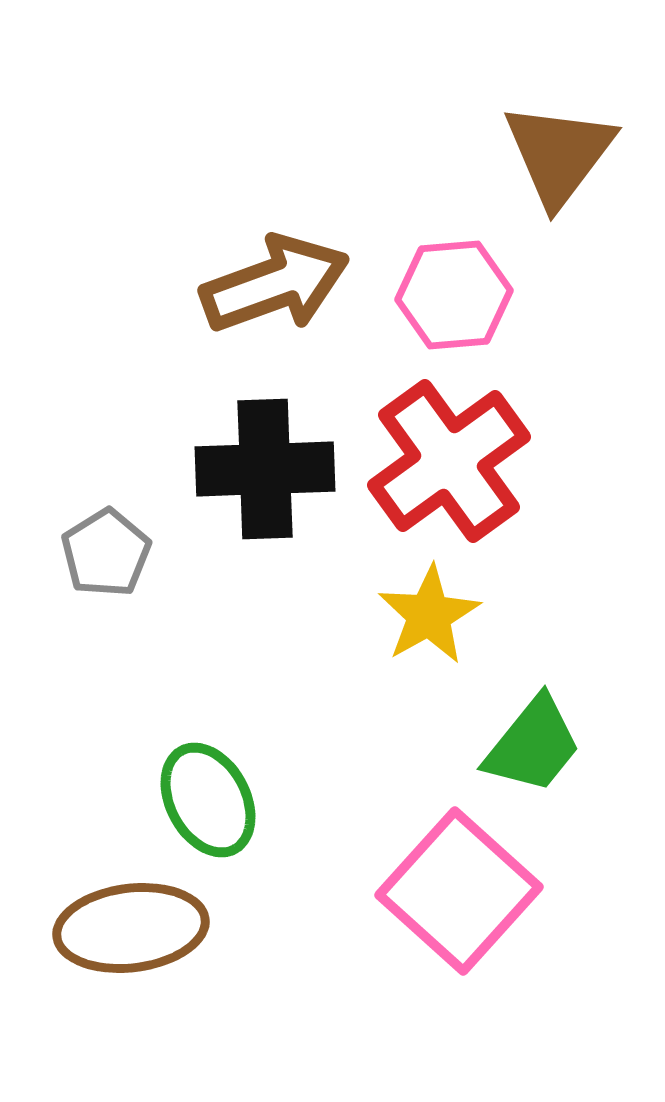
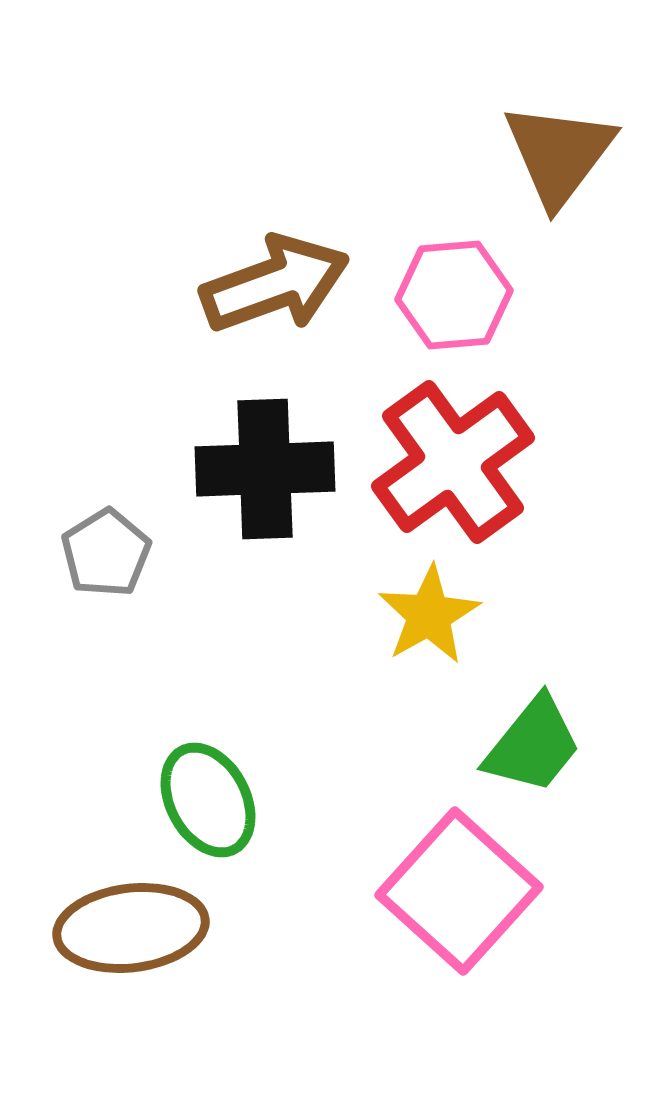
red cross: moved 4 px right, 1 px down
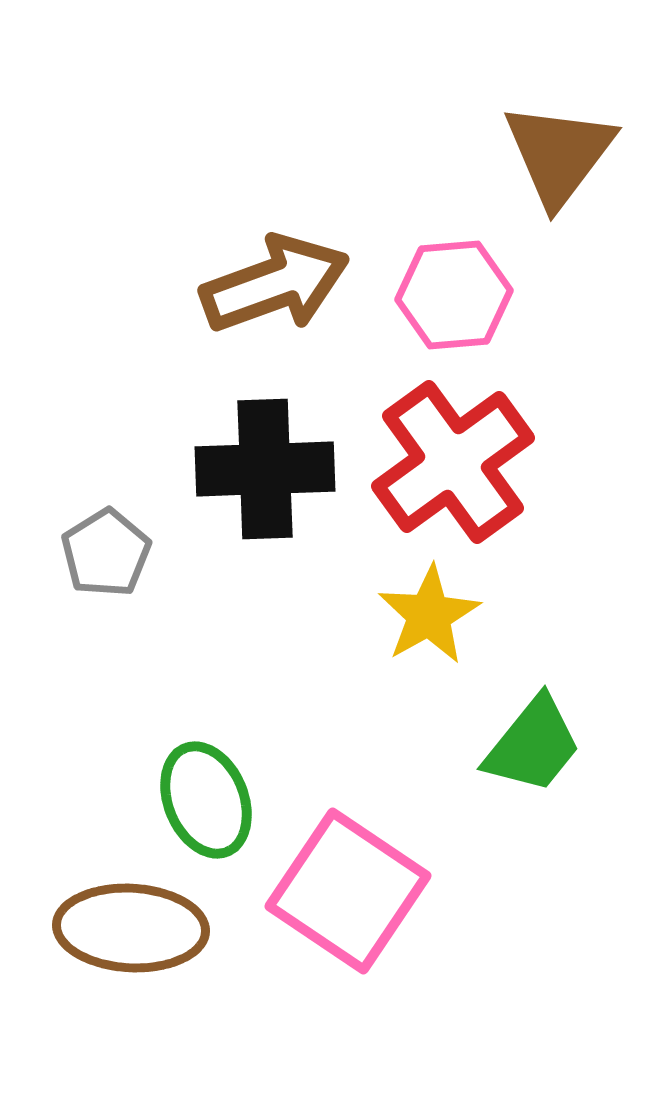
green ellipse: moved 2 px left; rotated 6 degrees clockwise
pink square: moved 111 px left; rotated 8 degrees counterclockwise
brown ellipse: rotated 10 degrees clockwise
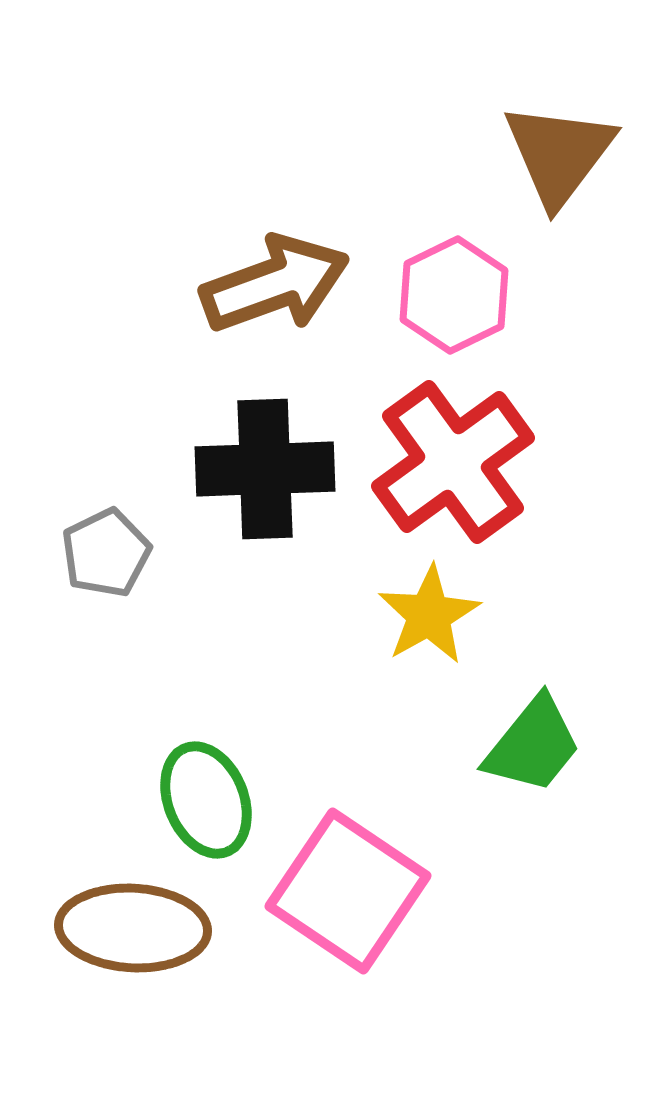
pink hexagon: rotated 21 degrees counterclockwise
gray pentagon: rotated 6 degrees clockwise
brown ellipse: moved 2 px right
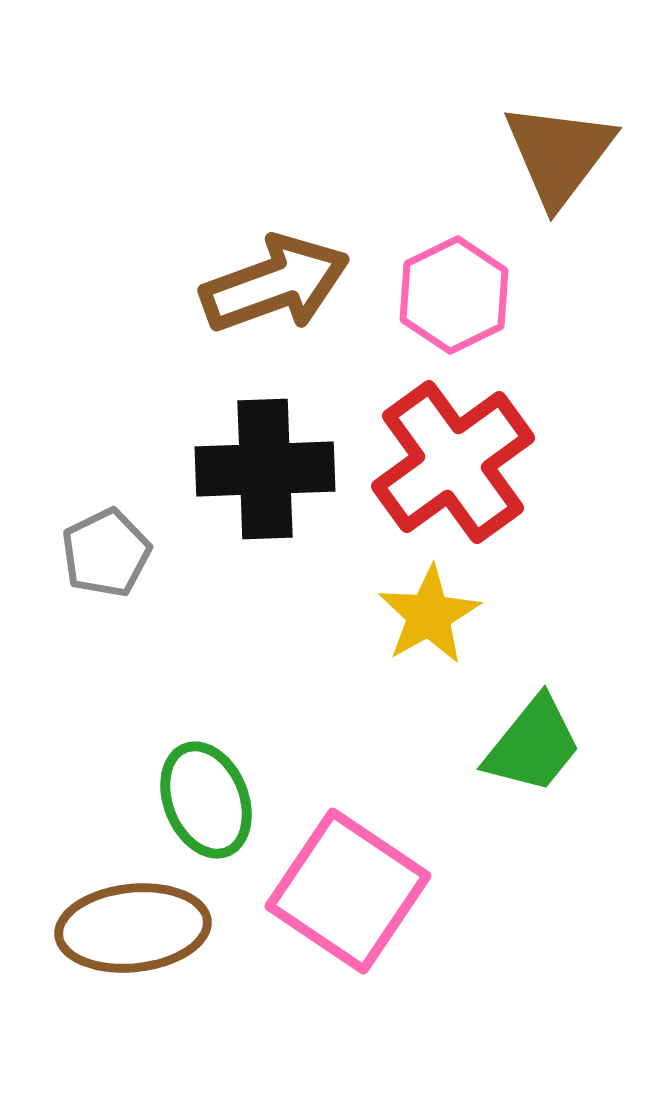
brown ellipse: rotated 9 degrees counterclockwise
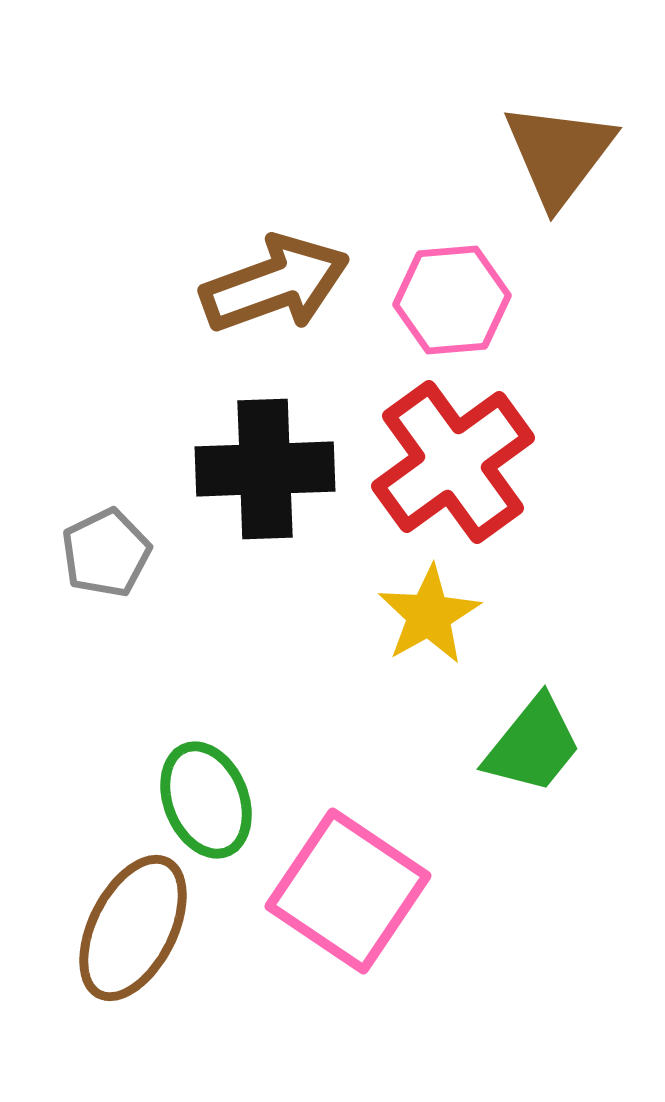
pink hexagon: moved 2 px left, 5 px down; rotated 21 degrees clockwise
brown ellipse: rotated 57 degrees counterclockwise
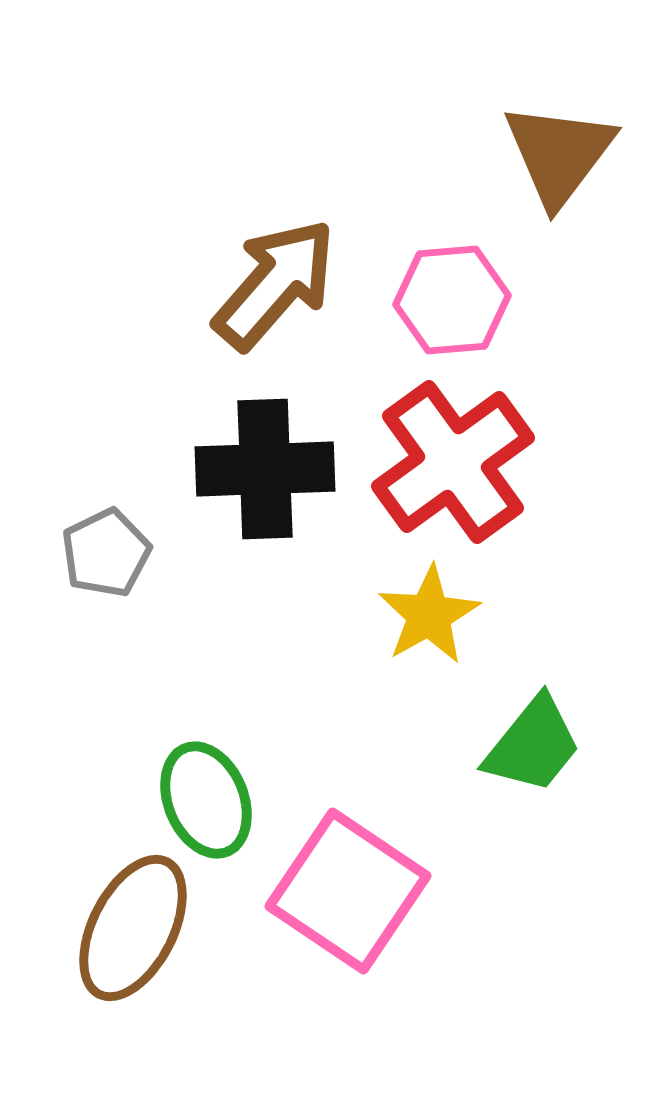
brown arrow: rotated 29 degrees counterclockwise
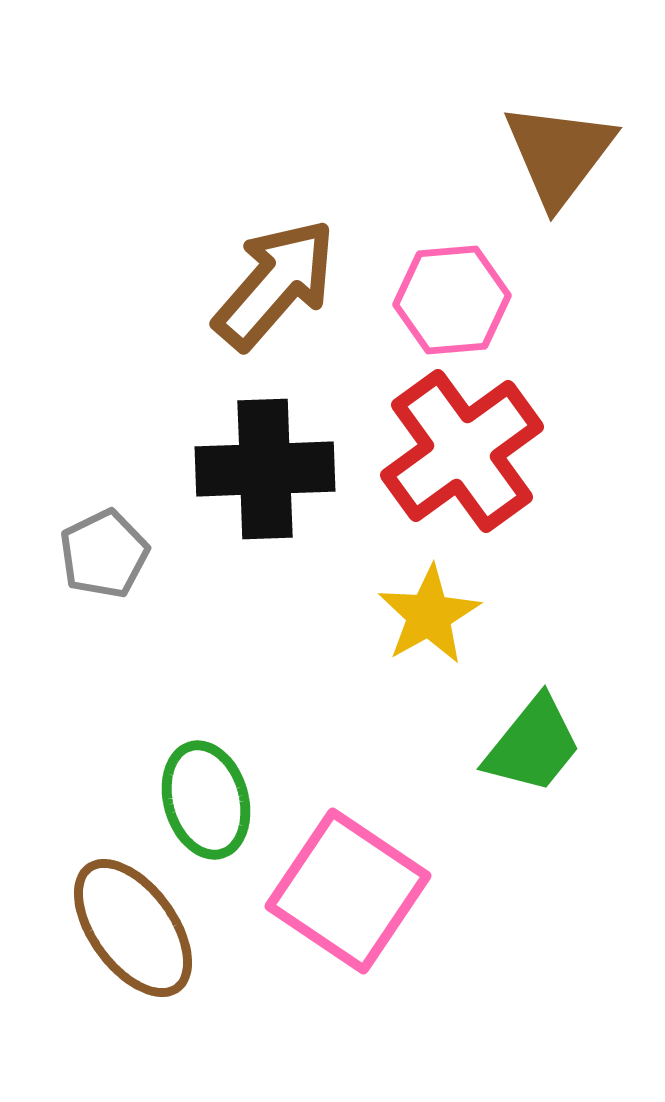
red cross: moved 9 px right, 11 px up
gray pentagon: moved 2 px left, 1 px down
green ellipse: rotated 6 degrees clockwise
brown ellipse: rotated 63 degrees counterclockwise
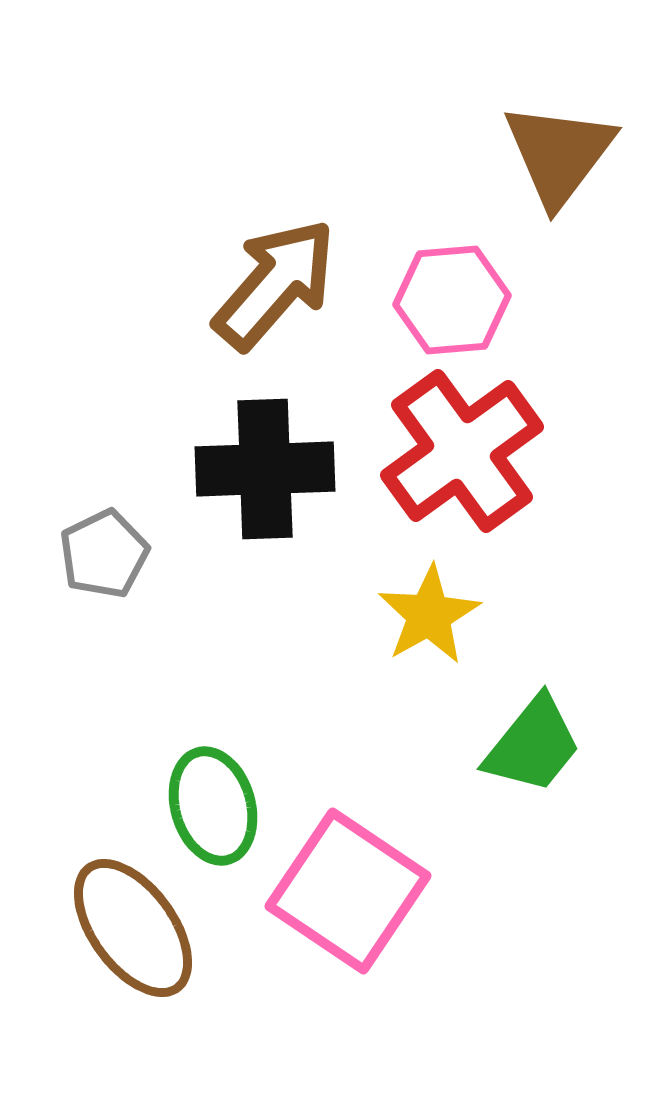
green ellipse: moved 7 px right, 6 px down
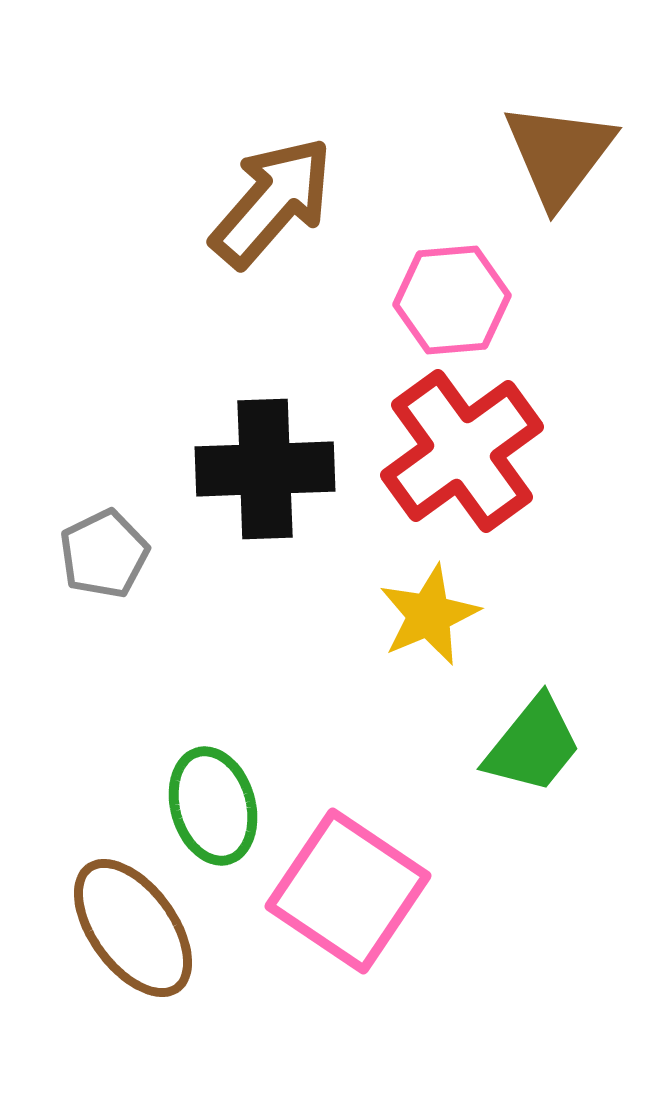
brown arrow: moved 3 px left, 82 px up
yellow star: rotated 6 degrees clockwise
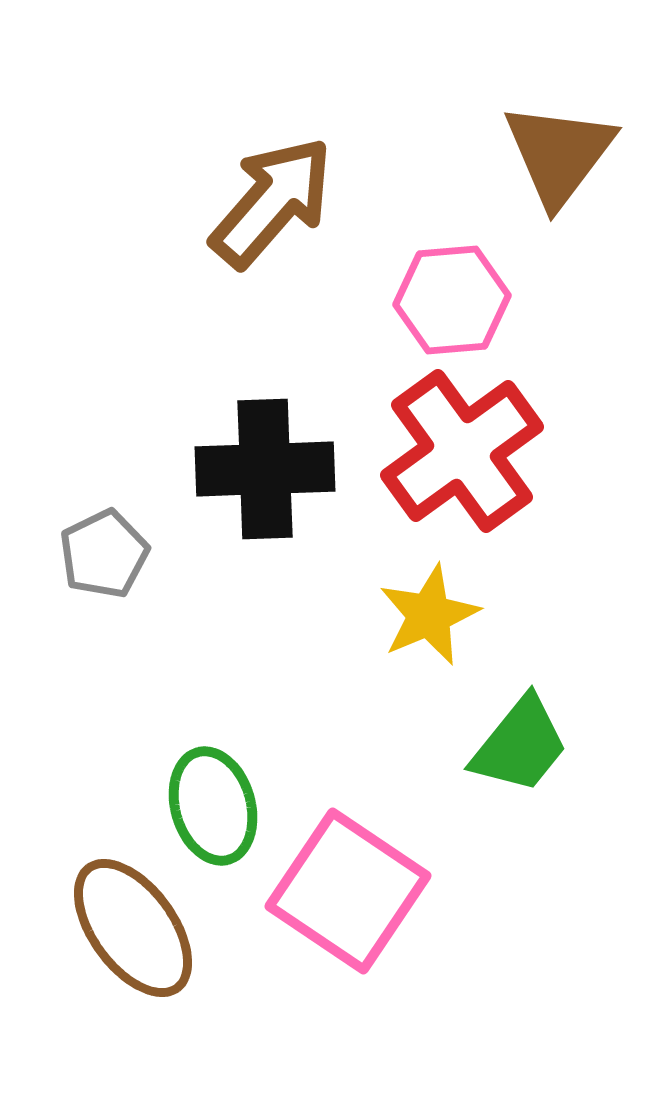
green trapezoid: moved 13 px left
